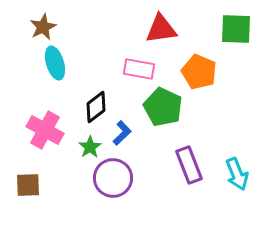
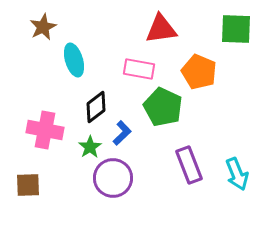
cyan ellipse: moved 19 px right, 3 px up
pink cross: rotated 18 degrees counterclockwise
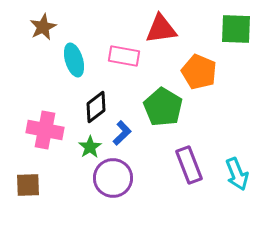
pink rectangle: moved 15 px left, 13 px up
green pentagon: rotated 6 degrees clockwise
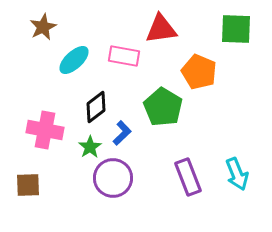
cyan ellipse: rotated 64 degrees clockwise
purple rectangle: moved 1 px left, 12 px down
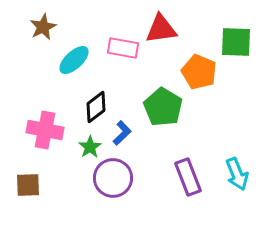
green square: moved 13 px down
pink rectangle: moved 1 px left, 8 px up
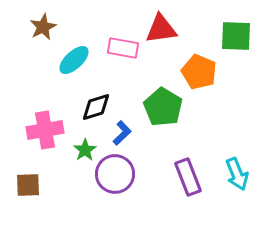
green square: moved 6 px up
black diamond: rotated 20 degrees clockwise
pink cross: rotated 21 degrees counterclockwise
green star: moved 5 px left, 3 px down
purple circle: moved 2 px right, 4 px up
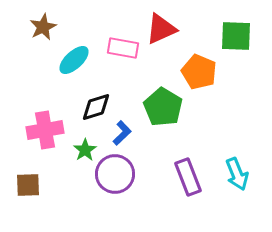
red triangle: rotated 16 degrees counterclockwise
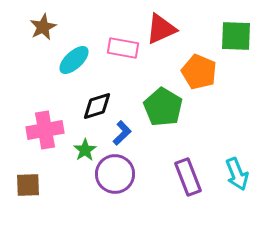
black diamond: moved 1 px right, 1 px up
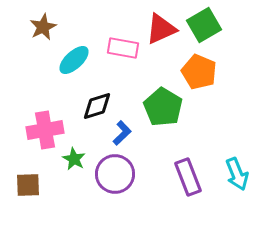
green square: moved 32 px left, 11 px up; rotated 32 degrees counterclockwise
green star: moved 11 px left, 9 px down; rotated 10 degrees counterclockwise
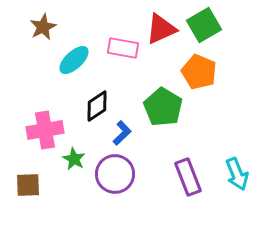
black diamond: rotated 16 degrees counterclockwise
